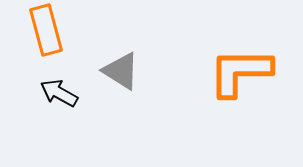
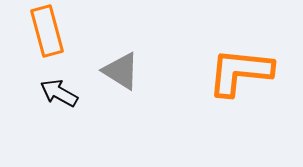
orange rectangle: moved 1 px right, 1 px down
orange L-shape: rotated 6 degrees clockwise
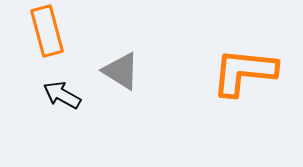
orange L-shape: moved 4 px right
black arrow: moved 3 px right, 2 px down
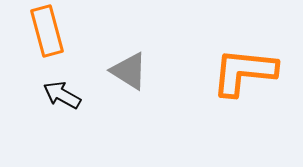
gray triangle: moved 8 px right
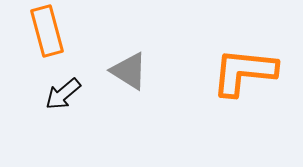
black arrow: moved 1 px right, 1 px up; rotated 69 degrees counterclockwise
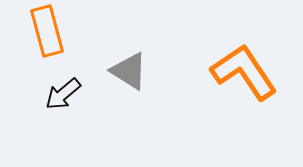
orange L-shape: rotated 50 degrees clockwise
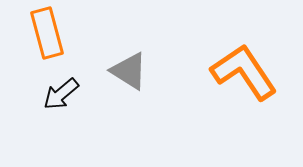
orange rectangle: moved 2 px down
black arrow: moved 2 px left
